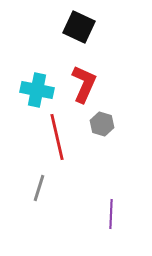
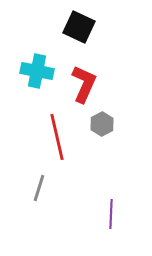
cyan cross: moved 19 px up
gray hexagon: rotated 15 degrees clockwise
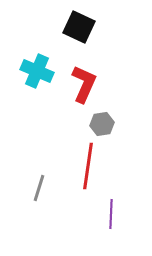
cyan cross: rotated 12 degrees clockwise
gray hexagon: rotated 20 degrees clockwise
red line: moved 31 px right, 29 px down; rotated 21 degrees clockwise
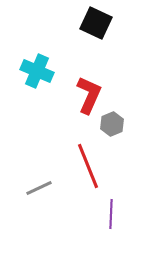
black square: moved 17 px right, 4 px up
red L-shape: moved 5 px right, 11 px down
gray hexagon: moved 10 px right; rotated 15 degrees counterclockwise
red line: rotated 30 degrees counterclockwise
gray line: rotated 48 degrees clockwise
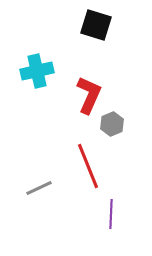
black square: moved 2 px down; rotated 8 degrees counterclockwise
cyan cross: rotated 36 degrees counterclockwise
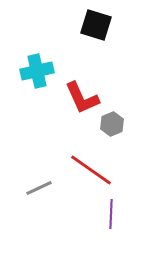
red L-shape: moved 7 px left, 3 px down; rotated 132 degrees clockwise
red line: moved 3 px right, 4 px down; rotated 33 degrees counterclockwise
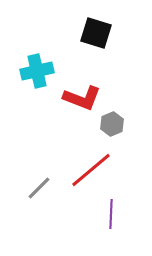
black square: moved 8 px down
red L-shape: rotated 45 degrees counterclockwise
red line: rotated 75 degrees counterclockwise
gray line: rotated 20 degrees counterclockwise
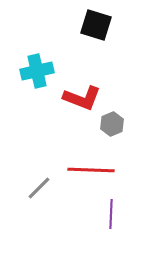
black square: moved 8 px up
red line: rotated 42 degrees clockwise
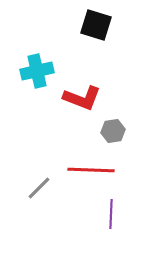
gray hexagon: moved 1 px right, 7 px down; rotated 15 degrees clockwise
